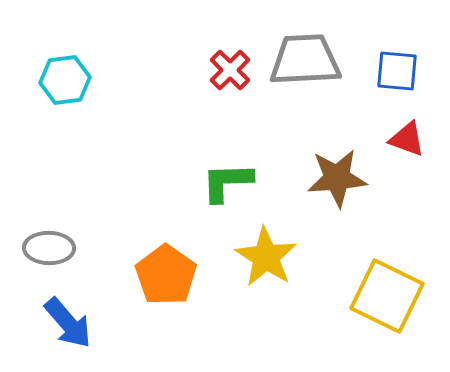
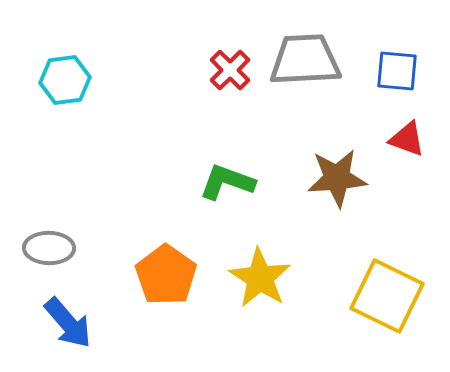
green L-shape: rotated 22 degrees clockwise
yellow star: moved 6 px left, 21 px down
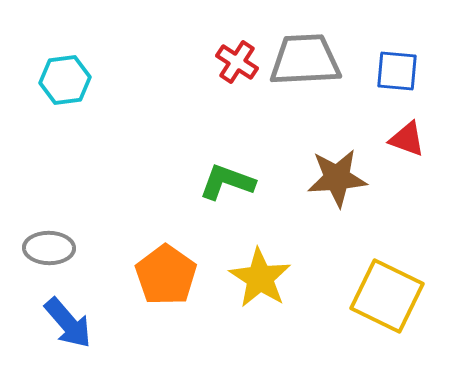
red cross: moved 7 px right, 8 px up; rotated 12 degrees counterclockwise
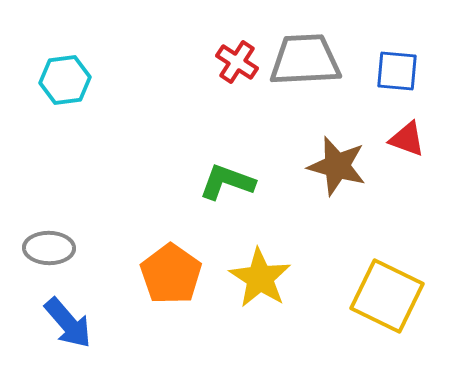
brown star: moved 12 px up; rotated 20 degrees clockwise
orange pentagon: moved 5 px right, 1 px up
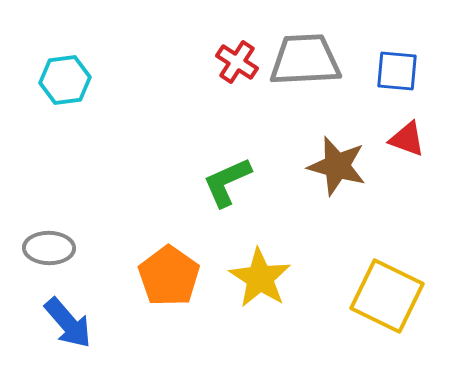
green L-shape: rotated 44 degrees counterclockwise
orange pentagon: moved 2 px left, 2 px down
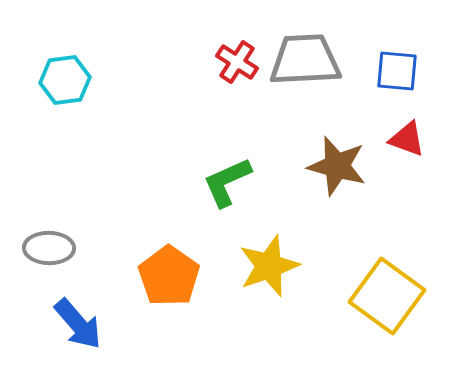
yellow star: moved 9 px right, 12 px up; rotated 20 degrees clockwise
yellow square: rotated 10 degrees clockwise
blue arrow: moved 10 px right, 1 px down
